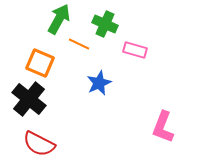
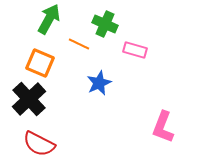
green arrow: moved 10 px left
black cross: rotated 8 degrees clockwise
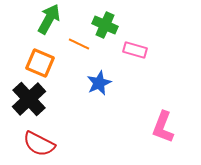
green cross: moved 1 px down
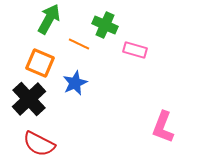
blue star: moved 24 px left
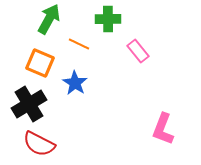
green cross: moved 3 px right, 6 px up; rotated 25 degrees counterclockwise
pink rectangle: moved 3 px right, 1 px down; rotated 35 degrees clockwise
blue star: rotated 15 degrees counterclockwise
black cross: moved 5 px down; rotated 12 degrees clockwise
pink L-shape: moved 2 px down
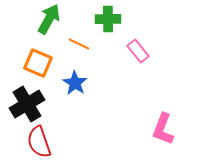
orange square: moved 2 px left
black cross: moved 2 px left
red semicircle: moved 2 px up; rotated 44 degrees clockwise
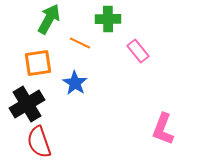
orange line: moved 1 px right, 1 px up
orange square: rotated 32 degrees counterclockwise
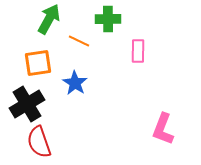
orange line: moved 1 px left, 2 px up
pink rectangle: rotated 40 degrees clockwise
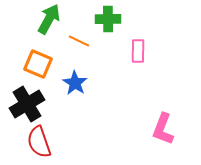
orange square: moved 1 px down; rotated 32 degrees clockwise
